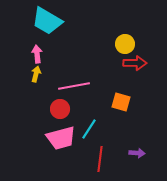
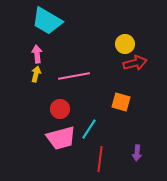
red arrow: rotated 15 degrees counterclockwise
pink line: moved 10 px up
purple arrow: rotated 91 degrees clockwise
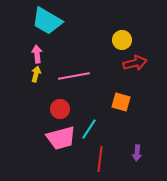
yellow circle: moved 3 px left, 4 px up
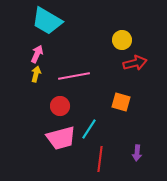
pink arrow: rotated 30 degrees clockwise
red circle: moved 3 px up
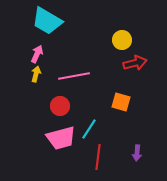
red line: moved 2 px left, 2 px up
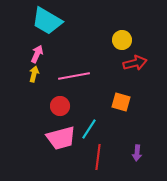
yellow arrow: moved 2 px left
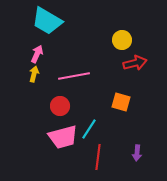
pink trapezoid: moved 2 px right, 1 px up
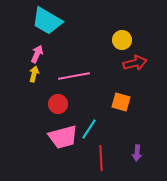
red circle: moved 2 px left, 2 px up
red line: moved 3 px right, 1 px down; rotated 10 degrees counterclockwise
